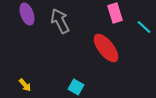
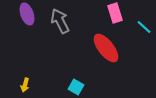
yellow arrow: rotated 56 degrees clockwise
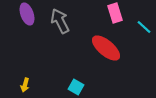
red ellipse: rotated 12 degrees counterclockwise
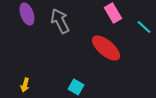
pink rectangle: moved 2 px left; rotated 12 degrees counterclockwise
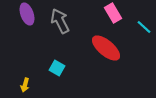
cyan square: moved 19 px left, 19 px up
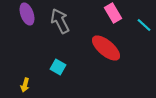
cyan line: moved 2 px up
cyan square: moved 1 px right, 1 px up
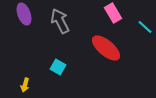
purple ellipse: moved 3 px left
cyan line: moved 1 px right, 2 px down
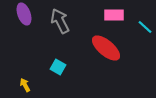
pink rectangle: moved 1 px right, 2 px down; rotated 60 degrees counterclockwise
yellow arrow: rotated 136 degrees clockwise
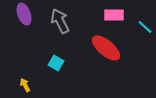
cyan square: moved 2 px left, 4 px up
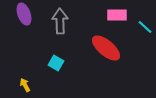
pink rectangle: moved 3 px right
gray arrow: rotated 25 degrees clockwise
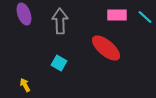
cyan line: moved 10 px up
cyan square: moved 3 px right
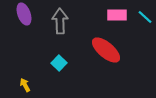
red ellipse: moved 2 px down
cyan square: rotated 14 degrees clockwise
